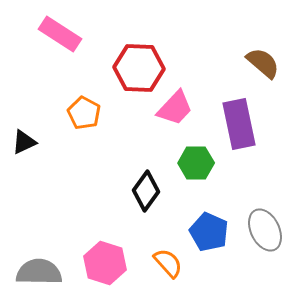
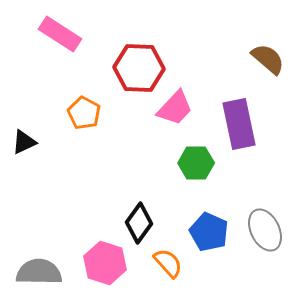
brown semicircle: moved 5 px right, 4 px up
black diamond: moved 7 px left, 32 px down
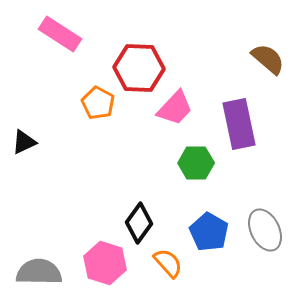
orange pentagon: moved 14 px right, 10 px up
blue pentagon: rotated 6 degrees clockwise
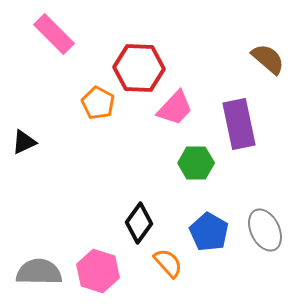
pink rectangle: moved 6 px left; rotated 12 degrees clockwise
pink hexagon: moved 7 px left, 8 px down
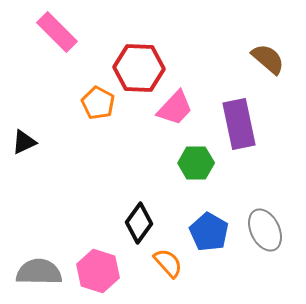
pink rectangle: moved 3 px right, 2 px up
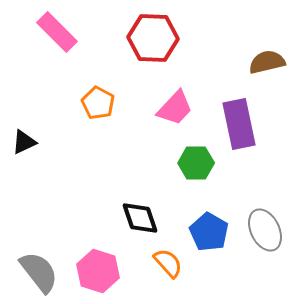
brown semicircle: moved 1 px left, 3 px down; rotated 54 degrees counterclockwise
red hexagon: moved 14 px right, 30 px up
black diamond: moved 1 px right, 5 px up; rotated 54 degrees counterclockwise
gray semicircle: rotated 51 degrees clockwise
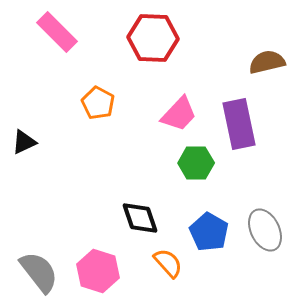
pink trapezoid: moved 4 px right, 6 px down
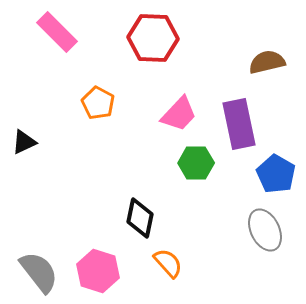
black diamond: rotated 30 degrees clockwise
blue pentagon: moved 67 px right, 58 px up
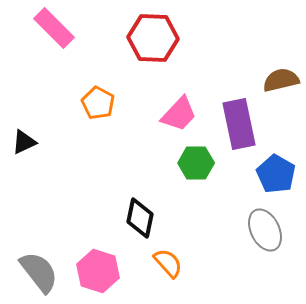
pink rectangle: moved 3 px left, 4 px up
brown semicircle: moved 14 px right, 18 px down
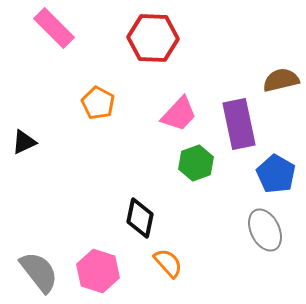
green hexagon: rotated 20 degrees counterclockwise
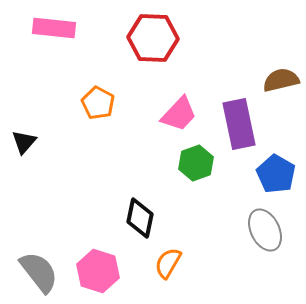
pink rectangle: rotated 39 degrees counterclockwise
black triangle: rotated 24 degrees counterclockwise
orange semicircle: rotated 108 degrees counterclockwise
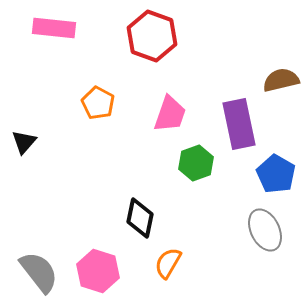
red hexagon: moved 1 px left, 2 px up; rotated 18 degrees clockwise
pink trapezoid: moved 9 px left; rotated 24 degrees counterclockwise
